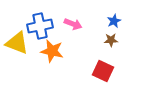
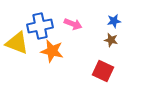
blue star: rotated 16 degrees clockwise
brown star: rotated 16 degrees clockwise
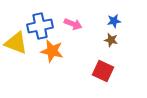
yellow triangle: moved 1 px left
